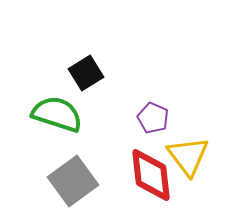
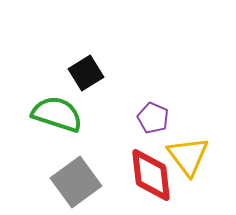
gray square: moved 3 px right, 1 px down
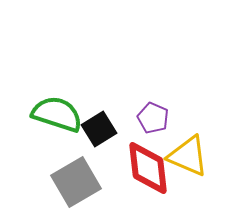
black square: moved 13 px right, 56 px down
yellow triangle: rotated 30 degrees counterclockwise
red diamond: moved 3 px left, 7 px up
gray square: rotated 6 degrees clockwise
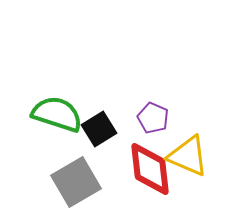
red diamond: moved 2 px right, 1 px down
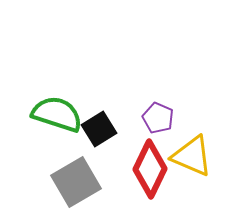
purple pentagon: moved 5 px right
yellow triangle: moved 4 px right
red diamond: rotated 32 degrees clockwise
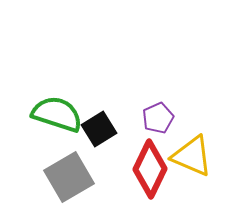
purple pentagon: rotated 24 degrees clockwise
gray square: moved 7 px left, 5 px up
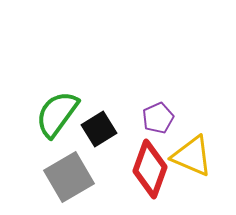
green semicircle: rotated 72 degrees counterclockwise
red diamond: rotated 6 degrees counterclockwise
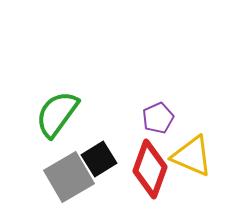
black square: moved 30 px down
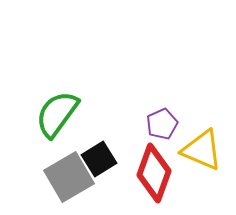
purple pentagon: moved 4 px right, 6 px down
yellow triangle: moved 10 px right, 6 px up
red diamond: moved 4 px right, 4 px down
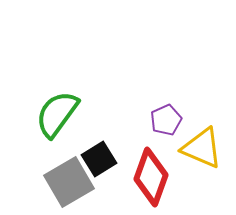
purple pentagon: moved 4 px right, 4 px up
yellow triangle: moved 2 px up
red diamond: moved 3 px left, 4 px down
gray square: moved 5 px down
